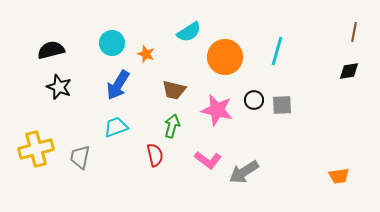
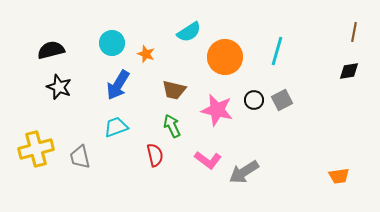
gray square: moved 5 px up; rotated 25 degrees counterclockwise
green arrow: rotated 40 degrees counterclockwise
gray trapezoid: rotated 25 degrees counterclockwise
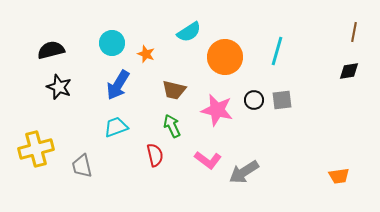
gray square: rotated 20 degrees clockwise
gray trapezoid: moved 2 px right, 9 px down
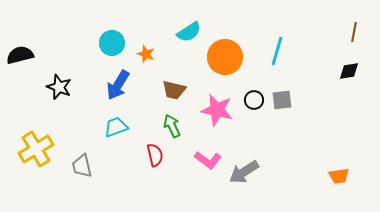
black semicircle: moved 31 px left, 5 px down
yellow cross: rotated 16 degrees counterclockwise
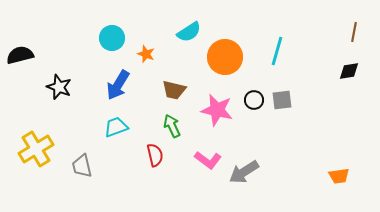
cyan circle: moved 5 px up
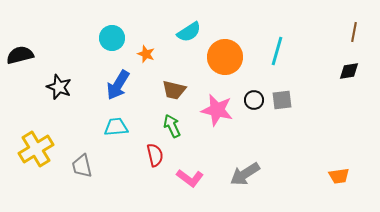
cyan trapezoid: rotated 15 degrees clockwise
pink L-shape: moved 18 px left, 18 px down
gray arrow: moved 1 px right, 2 px down
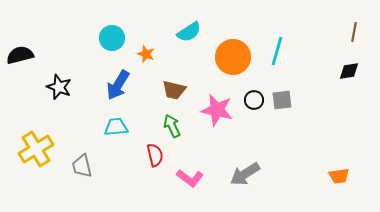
orange circle: moved 8 px right
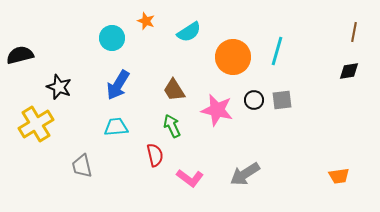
orange star: moved 33 px up
brown trapezoid: rotated 45 degrees clockwise
yellow cross: moved 25 px up
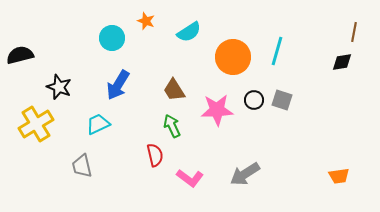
black diamond: moved 7 px left, 9 px up
gray square: rotated 25 degrees clockwise
pink star: rotated 16 degrees counterclockwise
cyan trapezoid: moved 18 px left, 3 px up; rotated 20 degrees counterclockwise
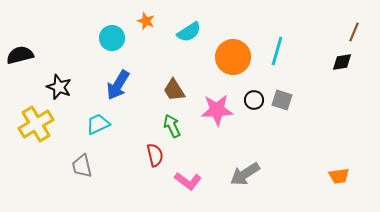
brown line: rotated 12 degrees clockwise
pink L-shape: moved 2 px left, 3 px down
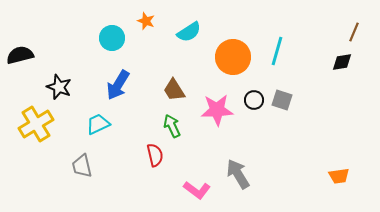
gray arrow: moved 7 px left; rotated 92 degrees clockwise
pink L-shape: moved 9 px right, 9 px down
